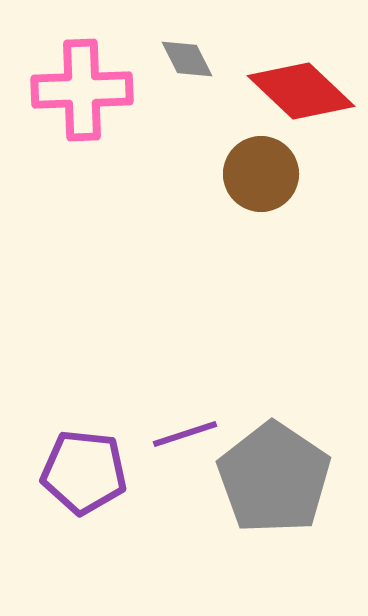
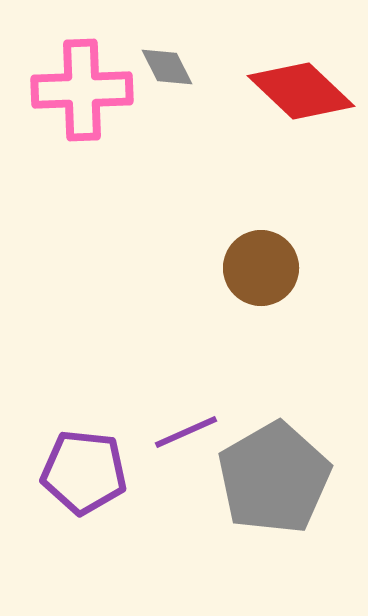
gray diamond: moved 20 px left, 8 px down
brown circle: moved 94 px down
purple line: moved 1 px right, 2 px up; rotated 6 degrees counterclockwise
gray pentagon: rotated 8 degrees clockwise
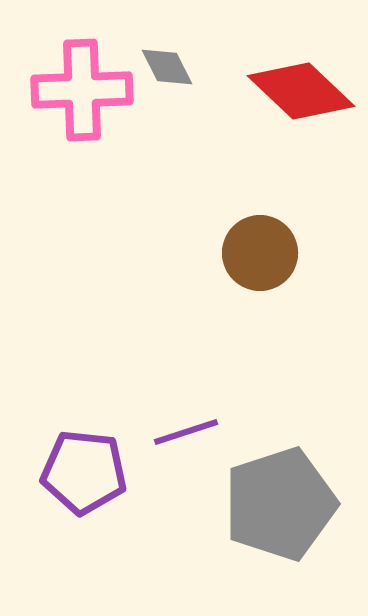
brown circle: moved 1 px left, 15 px up
purple line: rotated 6 degrees clockwise
gray pentagon: moved 6 px right, 26 px down; rotated 12 degrees clockwise
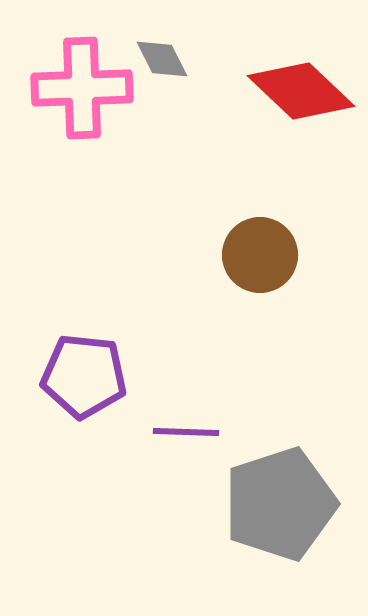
gray diamond: moved 5 px left, 8 px up
pink cross: moved 2 px up
brown circle: moved 2 px down
purple line: rotated 20 degrees clockwise
purple pentagon: moved 96 px up
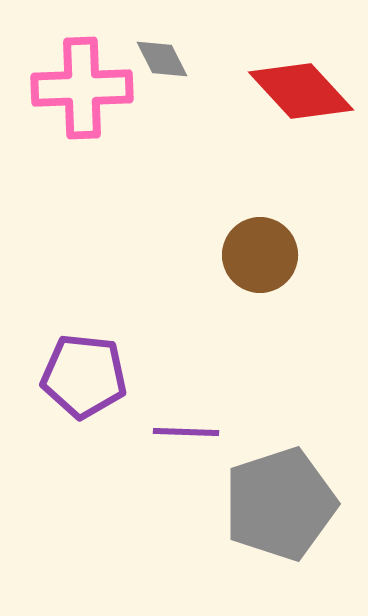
red diamond: rotated 4 degrees clockwise
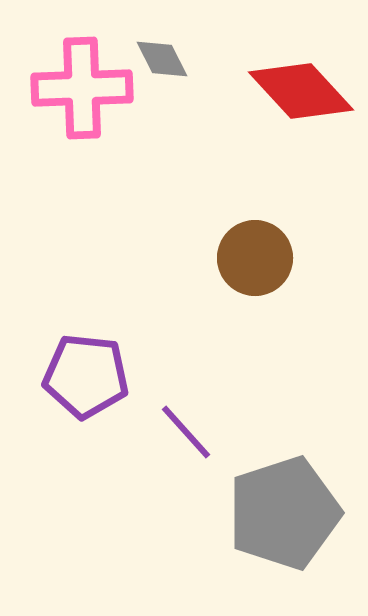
brown circle: moved 5 px left, 3 px down
purple pentagon: moved 2 px right
purple line: rotated 46 degrees clockwise
gray pentagon: moved 4 px right, 9 px down
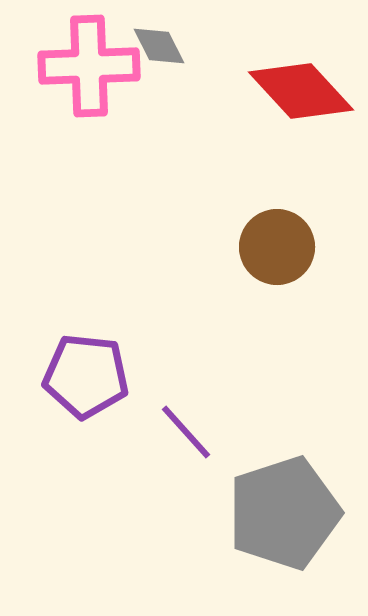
gray diamond: moved 3 px left, 13 px up
pink cross: moved 7 px right, 22 px up
brown circle: moved 22 px right, 11 px up
